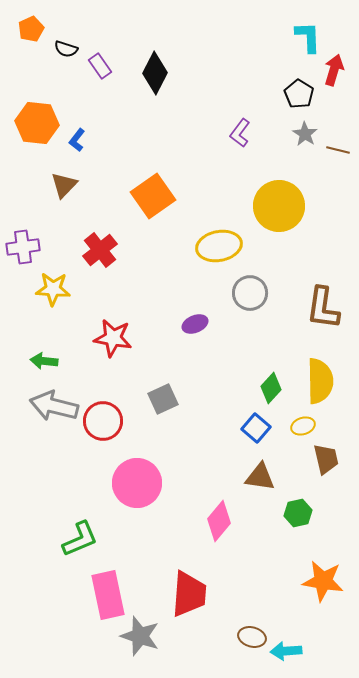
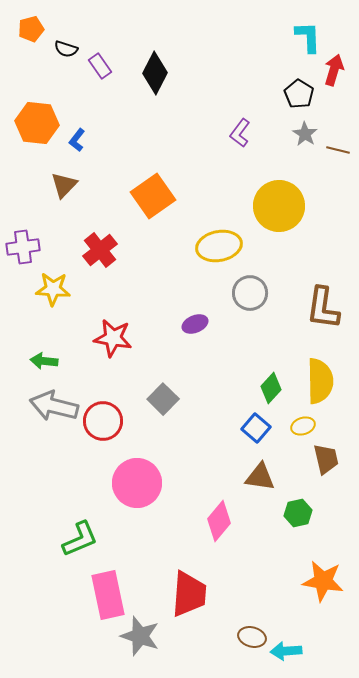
orange pentagon at (31, 29): rotated 10 degrees clockwise
gray square at (163, 399): rotated 20 degrees counterclockwise
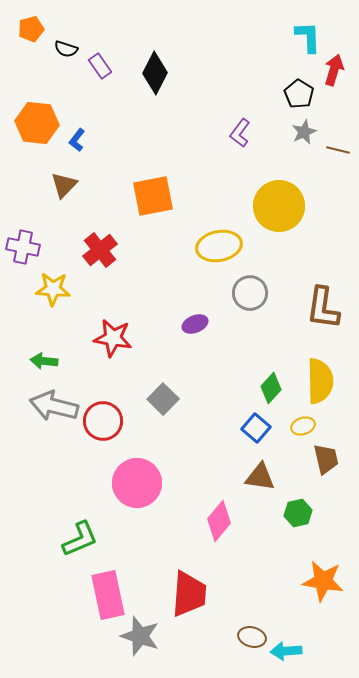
gray star at (305, 134): moved 1 px left, 2 px up; rotated 15 degrees clockwise
orange square at (153, 196): rotated 24 degrees clockwise
purple cross at (23, 247): rotated 20 degrees clockwise
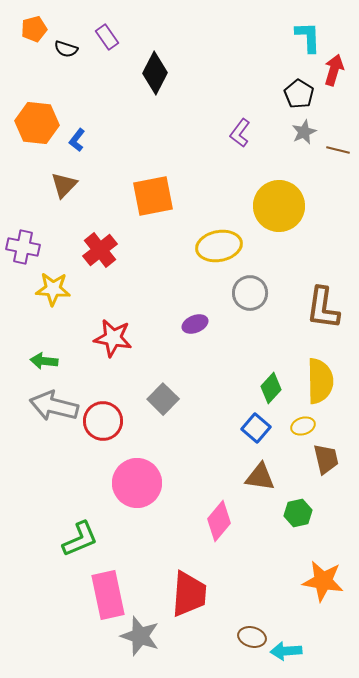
orange pentagon at (31, 29): moved 3 px right
purple rectangle at (100, 66): moved 7 px right, 29 px up
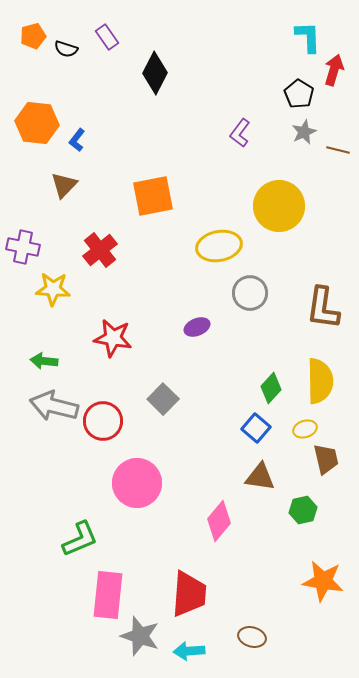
orange pentagon at (34, 29): moved 1 px left, 7 px down
purple ellipse at (195, 324): moved 2 px right, 3 px down
yellow ellipse at (303, 426): moved 2 px right, 3 px down
green hexagon at (298, 513): moved 5 px right, 3 px up
pink rectangle at (108, 595): rotated 18 degrees clockwise
cyan arrow at (286, 651): moved 97 px left
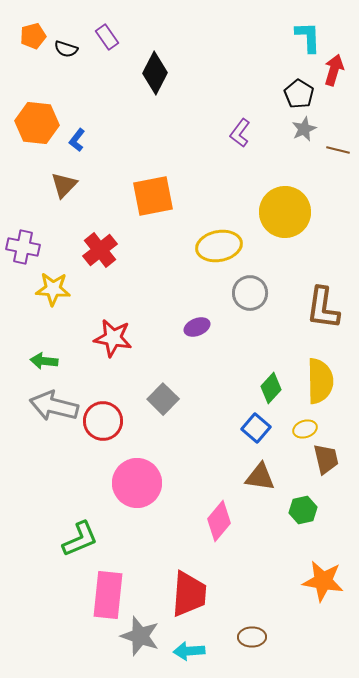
gray star at (304, 132): moved 3 px up
yellow circle at (279, 206): moved 6 px right, 6 px down
brown ellipse at (252, 637): rotated 16 degrees counterclockwise
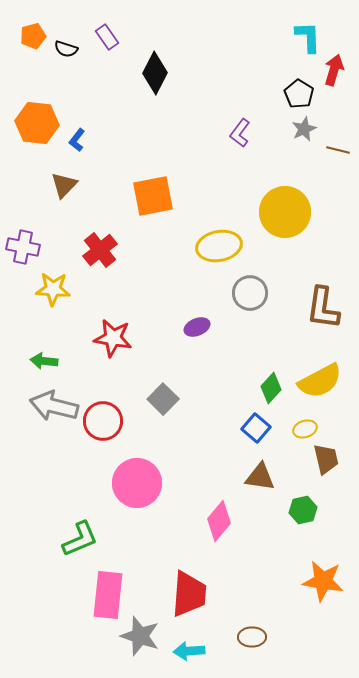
yellow semicircle at (320, 381): rotated 63 degrees clockwise
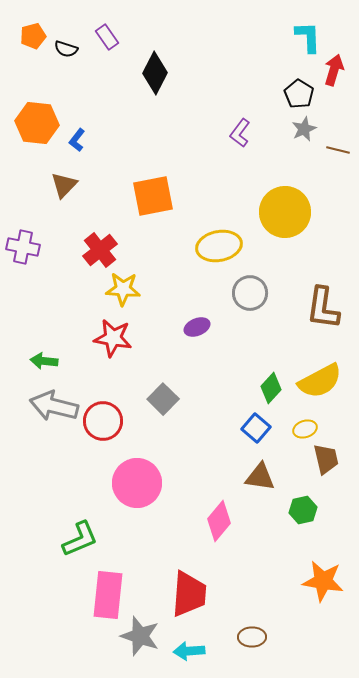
yellow star at (53, 289): moved 70 px right
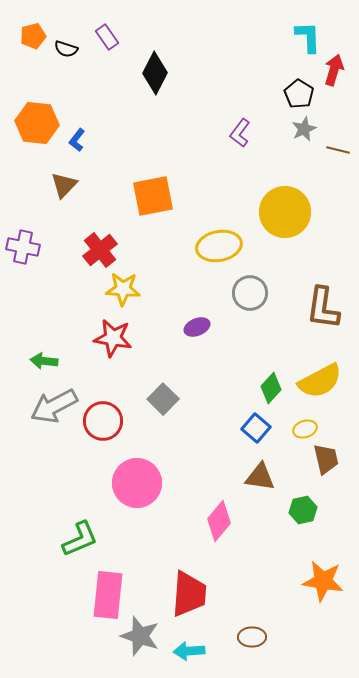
gray arrow at (54, 406): rotated 42 degrees counterclockwise
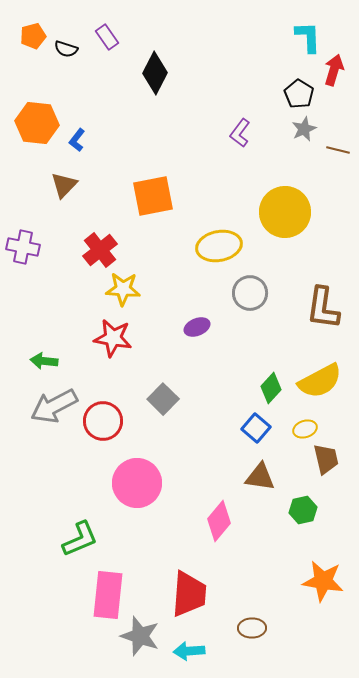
brown ellipse at (252, 637): moved 9 px up
